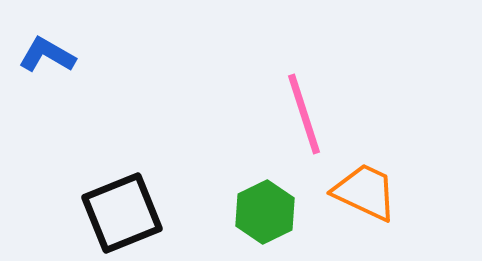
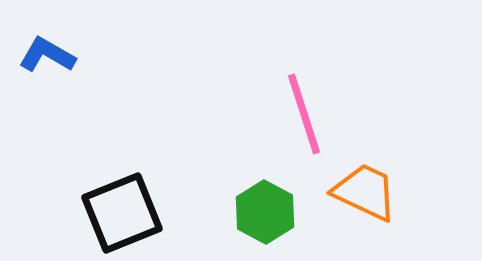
green hexagon: rotated 6 degrees counterclockwise
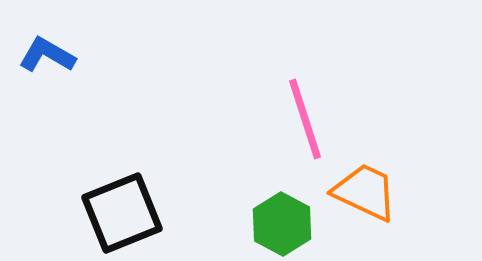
pink line: moved 1 px right, 5 px down
green hexagon: moved 17 px right, 12 px down
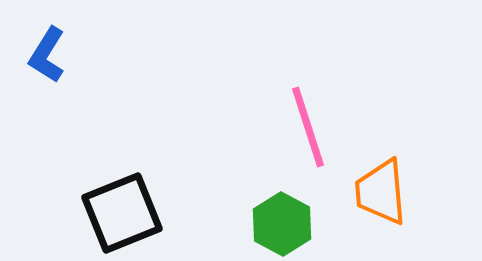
blue L-shape: rotated 88 degrees counterclockwise
pink line: moved 3 px right, 8 px down
orange trapezoid: moved 16 px right; rotated 120 degrees counterclockwise
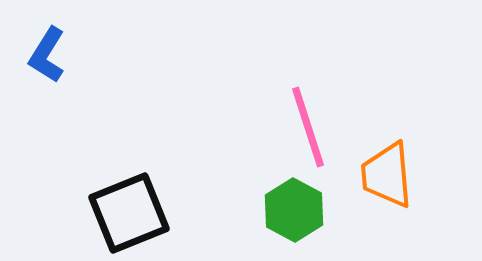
orange trapezoid: moved 6 px right, 17 px up
black square: moved 7 px right
green hexagon: moved 12 px right, 14 px up
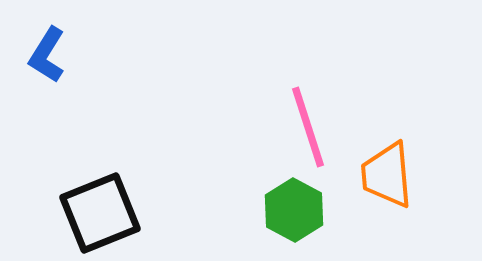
black square: moved 29 px left
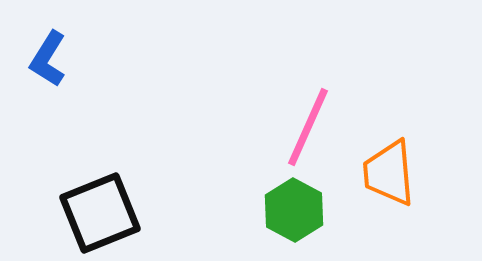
blue L-shape: moved 1 px right, 4 px down
pink line: rotated 42 degrees clockwise
orange trapezoid: moved 2 px right, 2 px up
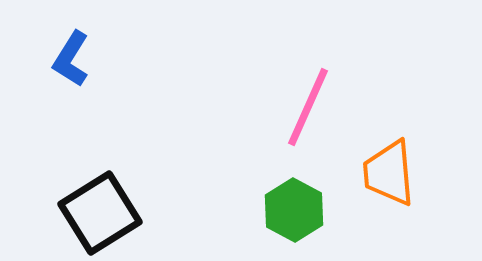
blue L-shape: moved 23 px right
pink line: moved 20 px up
black square: rotated 10 degrees counterclockwise
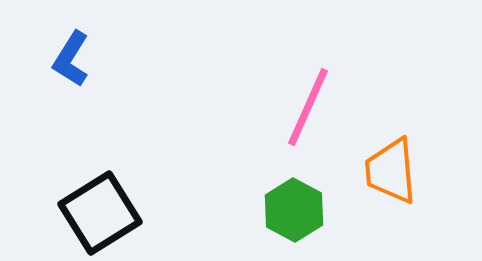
orange trapezoid: moved 2 px right, 2 px up
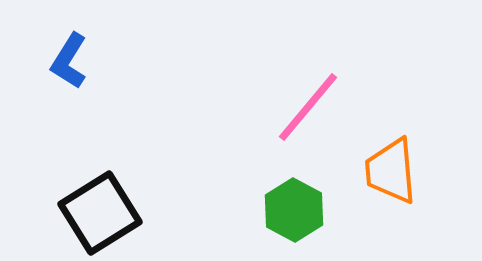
blue L-shape: moved 2 px left, 2 px down
pink line: rotated 16 degrees clockwise
